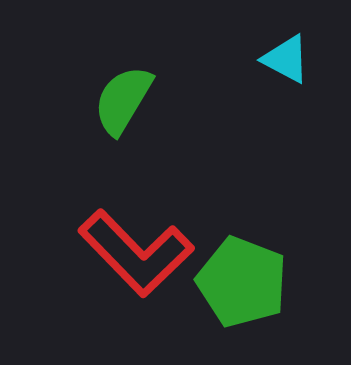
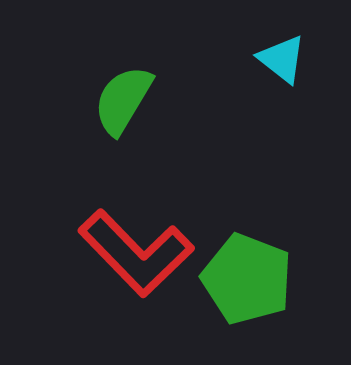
cyan triangle: moved 4 px left; rotated 10 degrees clockwise
green pentagon: moved 5 px right, 3 px up
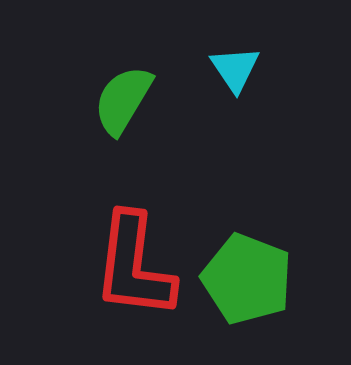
cyan triangle: moved 47 px left, 10 px down; rotated 18 degrees clockwise
red L-shape: moved 2 px left, 13 px down; rotated 51 degrees clockwise
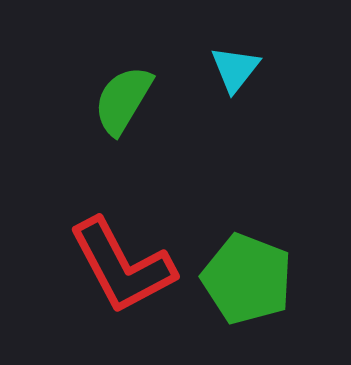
cyan triangle: rotated 12 degrees clockwise
red L-shape: moved 12 px left; rotated 35 degrees counterclockwise
